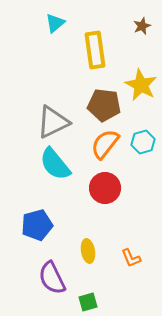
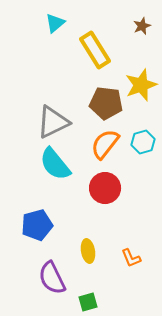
yellow rectangle: rotated 24 degrees counterclockwise
yellow star: rotated 24 degrees clockwise
brown pentagon: moved 2 px right, 2 px up
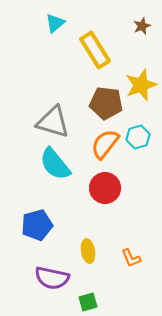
gray triangle: rotated 42 degrees clockwise
cyan hexagon: moved 5 px left, 5 px up
purple semicircle: rotated 52 degrees counterclockwise
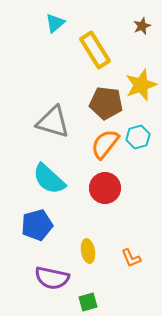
cyan semicircle: moved 6 px left, 15 px down; rotated 9 degrees counterclockwise
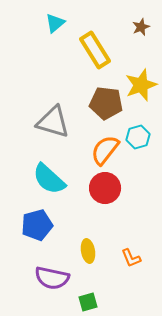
brown star: moved 1 px left, 1 px down
orange semicircle: moved 6 px down
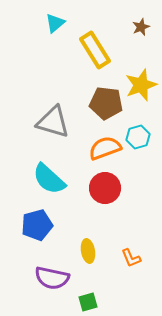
orange semicircle: moved 2 px up; rotated 32 degrees clockwise
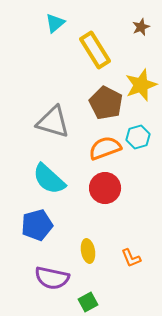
brown pentagon: rotated 20 degrees clockwise
green square: rotated 12 degrees counterclockwise
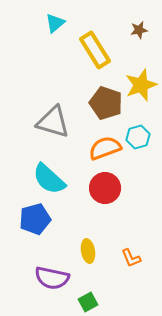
brown star: moved 2 px left, 3 px down; rotated 12 degrees clockwise
brown pentagon: rotated 8 degrees counterclockwise
blue pentagon: moved 2 px left, 6 px up
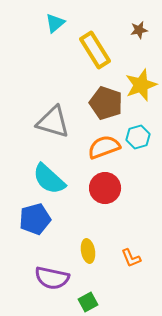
orange semicircle: moved 1 px left, 1 px up
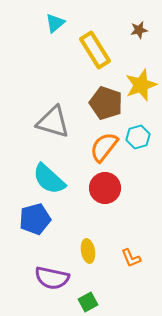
orange semicircle: rotated 32 degrees counterclockwise
